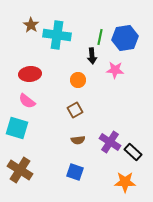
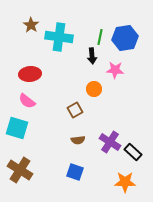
cyan cross: moved 2 px right, 2 px down
orange circle: moved 16 px right, 9 px down
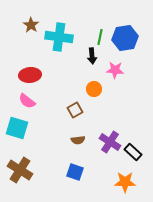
red ellipse: moved 1 px down
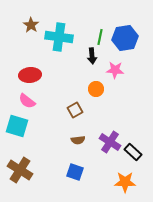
orange circle: moved 2 px right
cyan square: moved 2 px up
